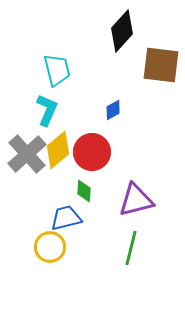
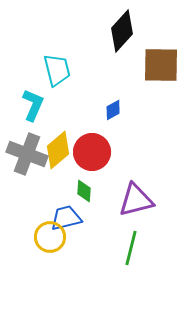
brown square: rotated 6 degrees counterclockwise
cyan L-shape: moved 14 px left, 5 px up
gray cross: rotated 27 degrees counterclockwise
yellow circle: moved 10 px up
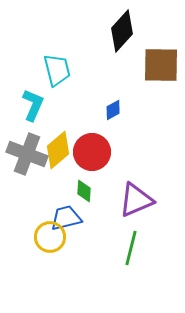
purple triangle: rotated 9 degrees counterclockwise
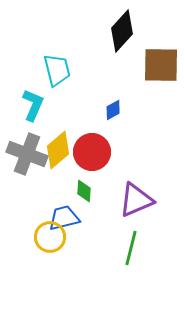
blue trapezoid: moved 2 px left
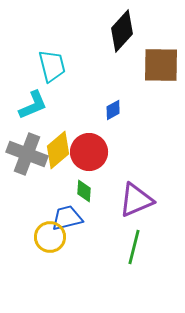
cyan trapezoid: moved 5 px left, 4 px up
cyan L-shape: rotated 44 degrees clockwise
red circle: moved 3 px left
blue trapezoid: moved 3 px right
green line: moved 3 px right, 1 px up
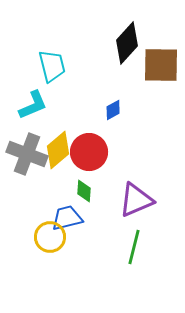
black diamond: moved 5 px right, 12 px down
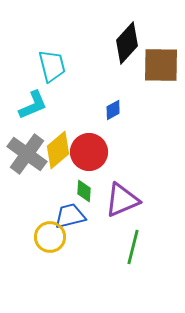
gray cross: rotated 15 degrees clockwise
purple triangle: moved 14 px left
blue trapezoid: moved 3 px right, 2 px up
green line: moved 1 px left
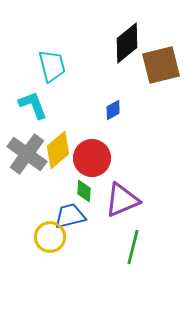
black diamond: rotated 9 degrees clockwise
brown square: rotated 15 degrees counterclockwise
cyan L-shape: rotated 88 degrees counterclockwise
red circle: moved 3 px right, 6 px down
